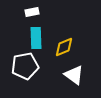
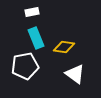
cyan rectangle: rotated 20 degrees counterclockwise
yellow diamond: rotated 30 degrees clockwise
white triangle: moved 1 px right, 1 px up
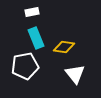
white triangle: rotated 15 degrees clockwise
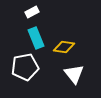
white rectangle: rotated 16 degrees counterclockwise
white pentagon: moved 1 px down
white triangle: moved 1 px left
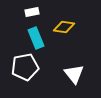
white rectangle: rotated 16 degrees clockwise
yellow diamond: moved 20 px up
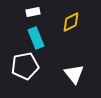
white rectangle: moved 1 px right
yellow diamond: moved 7 px right, 5 px up; rotated 35 degrees counterclockwise
white pentagon: moved 1 px up
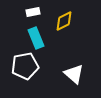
yellow diamond: moved 7 px left, 1 px up
white triangle: rotated 10 degrees counterclockwise
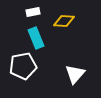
yellow diamond: rotated 30 degrees clockwise
white pentagon: moved 2 px left
white triangle: moved 1 px right; rotated 30 degrees clockwise
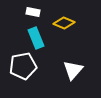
white rectangle: rotated 24 degrees clockwise
yellow diamond: moved 2 px down; rotated 20 degrees clockwise
white triangle: moved 2 px left, 4 px up
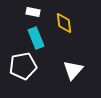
yellow diamond: rotated 60 degrees clockwise
